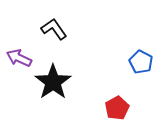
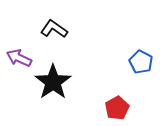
black L-shape: rotated 20 degrees counterclockwise
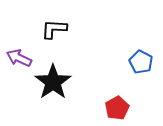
black L-shape: rotated 32 degrees counterclockwise
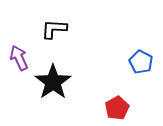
purple arrow: rotated 40 degrees clockwise
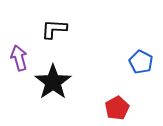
purple arrow: rotated 10 degrees clockwise
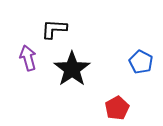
purple arrow: moved 9 px right
black star: moved 19 px right, 13 px up
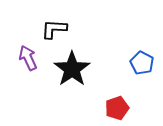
purple arrow: rotated 10 degrees counterclockwise
blue pentagon: moved 1 px right, 1 px down
red pentagon: rotated 10 degrees clockwise
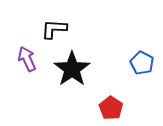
purple arrow: moved 1 px left, 1 px down
red pentagon: moved 6 px left; rotated 20 degrees counterclockwise
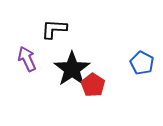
red pentagon: moved 18 px left, 23 px up
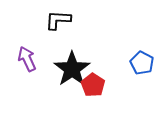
black L-shape: moved 4 px right, 9 px up
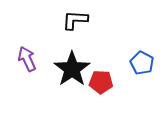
black L-shape: moved 17 px right
red pentagon: moved 8 px right, 3 px up; rotated 30 degrees counterclockwise
